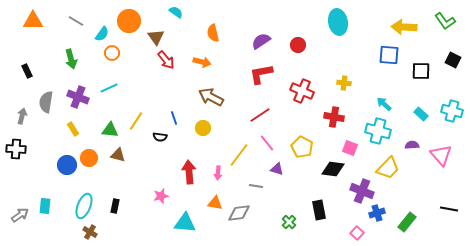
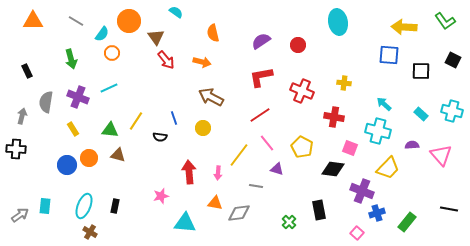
red L-shape at (261, 74): moved 3 px down
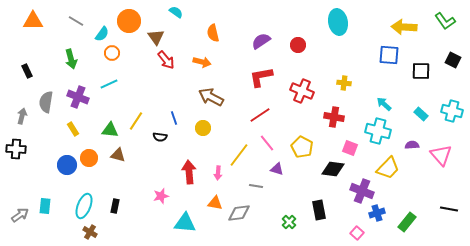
cyan line at (109, 88): moved 4 px up
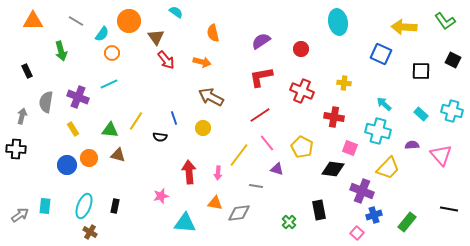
red circle at (298, 45): moved 3 px right, 4 px down
blue square at (389, 55): moved 8 px left, 1 px up; rotated 20 degrees clockwise
green arrow at (71, 59): moved 10 px left, 8 px up
blue cross at (377, 213): moved 3 px left, 2 px down
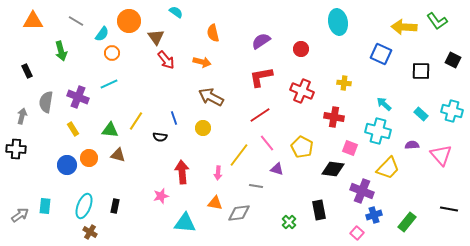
green L-shape at (445, 21): moved 8 px left
red arrow at (189, 172): moved 7 px left
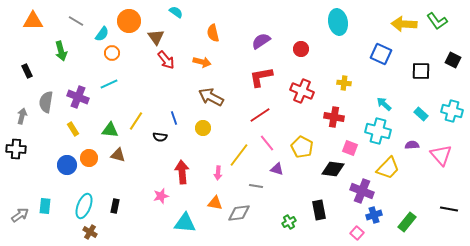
yellow arrow at (404, 27): moved 3 px up
green cross at (289, 222): rotated 16 degrees clockwise
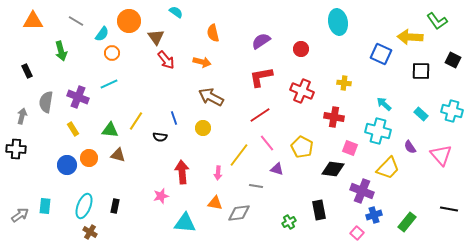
yellow arrow at (404, 24): moved 6 px right, 13 px down
purple semicircle at (412, 145): moved 2 px left, 2 px down; rotated 120 degrees counterclockwise
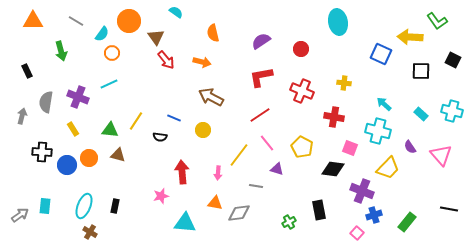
blue line at (174, 118): rotated 48 degrees counterclockwise
yellow circle at (203, 128): moved 2 px down
black cross at (16, 149): moved 26 px right, 3 px down
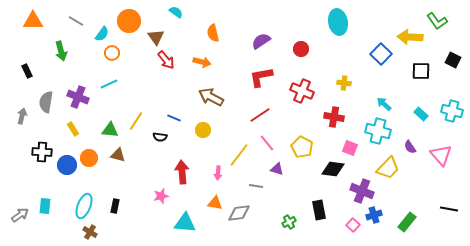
blue square at (381, 54): rotated 20 degrees clockwise
pink square at (357, 233): moved 4 px left, 8 px up
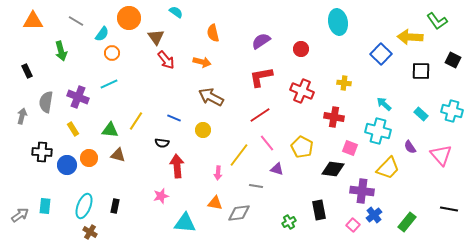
orange circle at (129, 21): moved 3 px up
black semicircle at (160, 137): moved 2 px right, 6 px down
red arrow at (182, 172): moved 5 px left, 6 px up
purple cross at (362, 191): rotated 15 degrees counterclockwise
blue cross at (374, 215): rotated 21 degrees counterclockwise
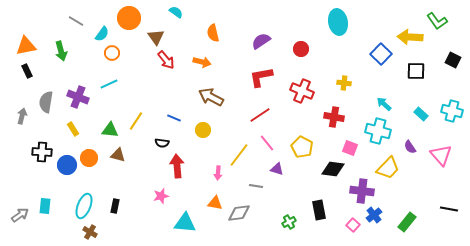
orange triangle at (33, 21): moved 7 px left, 25 px down; rotated 10 degrees counterclockwise
black square at (421, 71): moved 5 px left
